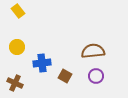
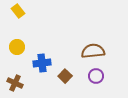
brown square: rotated 16 degrees clockwise
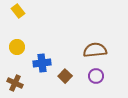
brown semicircle: moved 2 px right, 1 px up
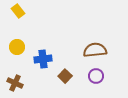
blue cross: moved 1 px right, 4 px up
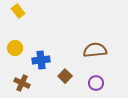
yellow circle: moved 2 px left, 1 px down
blue cross: moved 2 px left, 1 px down
purple circle: moved 7 px down
brown cross: moved 7 px right
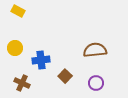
yellow rectangle: rotated 24 degrees counterclockwise
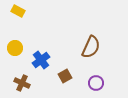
brown semicircle: moved 4 px left, 3 px up; rotated 120 degrees clockwise
blue cross: rotated 30 degrees counterclockwise
brown square: rotated 16 degrees clockwise
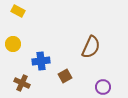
yellow circle: moved 2 px left, 4 px up
blue cross: moved 1 px down; rotated 30 degrees clockwise
purple circle: moved 7 px right, 4 px down
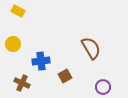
brown semicircle: moved 1 px down; rotated 55 degrees counterclockwise
